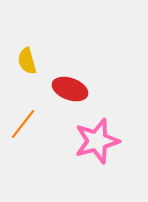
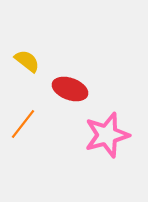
yellow semicircle: rotated 144 degrees clockwise
pink star: moved 10 px right, 6 px up
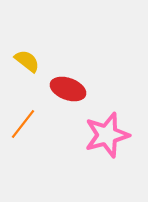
red ellipse: moved 2 px left
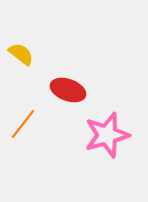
yellow semicircle: moved 6 px left, 7 px up
red ellipse: moved 1 px down
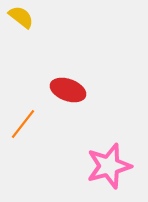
yellow semicircle: moved 37 px up
pink star: moved 2 px right, 31 px down
